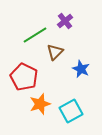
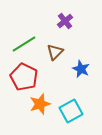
green line: moved 11 px left, 9 px down
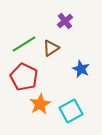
brown triangle: moved 4 px left, 4 px up; rotated 12 degrees clockwise
orange star: rotated 10 degrees counterclockwise
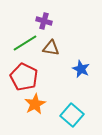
purple cross: moved 21 px left; rotated 35 degrees counterclockwise
green line: moved 1 px right, 1 px up
brown triangle: rotated 42 degrees clockwise
orange star: moved 5 px left
cyan square: moved 1 px right, 4 px down; rotated 20 degrees counterclockwise
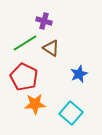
brown triangle: rotated 24 degrees clockwise
blue star: moved 2 px left, 5 px down; rotated 24 degrees clockwise
orange star: rotated 25 degrees clockwise
cyan square: moved 1 px left, 2 px up
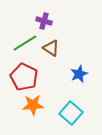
orange star: moved 2 px left, 1 px down
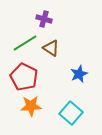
purple cross: moved 2 px up
orange star: moved 2 px left, 1 px down
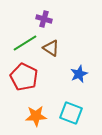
orange star: moved 5 px right, 10 px down
cyan square: rotated 20 degrees counterclockwise
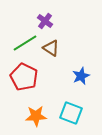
purple cross: moved 1 px right, 2 px down; rotated 21 degrees clockwise
blue star: moved 2 px right, 2 px down
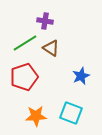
purple cross: rotated 28 degrees counterclockwise
red pentagon: rotated 28 degrees clockwise
